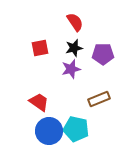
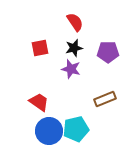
purple pentagon: moved 5 px right, 2 px up
purple star: rotated 30 degrees clockwise
brown rectangle: moved 6 px right
cyan pentagon: rotated 25 degrees counterclockwise
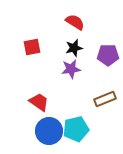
red semicircle: rotated 24 degrees counterclockwise
red square: moved 8 px left, 1 px up
purple pentagon: moved 3 px down
purple star: rotated 24 degrees counterclockwise
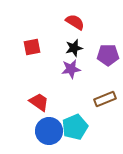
cyan pentagon: moved 1 px left, 2 px up; rotated 10 degrees counterclockwise
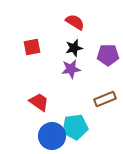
cyan pentagon: rotated 15 degrees clockwise
blue circle: moved 3 px right, 5 px down
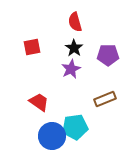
red semicircle: rotated 138 degrees counterclockwise
black star: rotated 24 degrees counterclockwise
purple star: rotated 18 degrees counterclockwise
